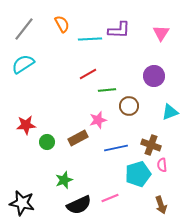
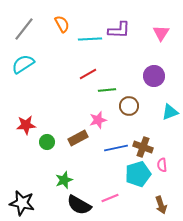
brown cross: moved 8 px left, 2 px down
black semicircle: rotated 55 degrees clockwise
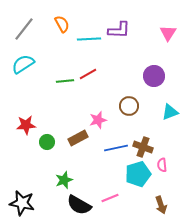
pink triangle: moved 7 px right
cyan line: moved 1 px left
green line: moved 42 px left, 9 px up
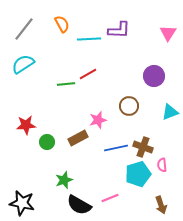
green line: moved 1 px right, 3 px down
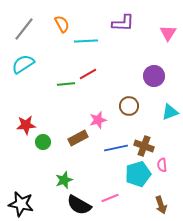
purple L-shape: moved 4 px right, 7 px up
cyan line: moved 3 px left, 2 px down
green circle: moved 4 px left
brown cross: moved 1 px right, 1 px up
black star: moved 1 px left, 1 px down
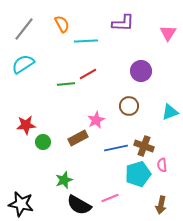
purple circle: moved 13 px left, 5 px up
pink star: moved 2 px left; rotated 12 degrees counterclockwise
brown arrow: rotated 30 degrees clockwise
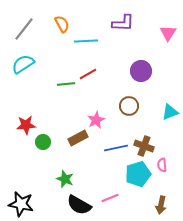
green star: moved 1 px right, 1 px up; rotated 30 degrees counterclockwise
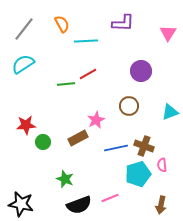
black semicircle: rotated 50 degrees counterclockwise
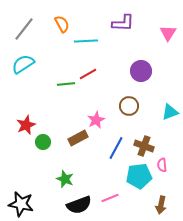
red star: rotated 18 degrees counterclockwise
blue line: rotated 50 degrees counterclockwise
cyan pentagon: moved 1 px right, 2 px down; rotated 10 degrees clockwise
